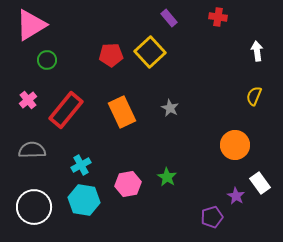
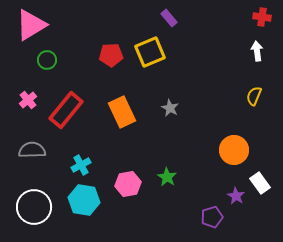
red cross: moved 44 px right
yellow square: rotated 20 degrees clockwise
orange circle: moved 1 px left, 5 px down
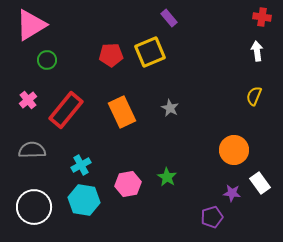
purple star: moved 4 px left, 3 px up; rotated 24 degrees counterclockwise
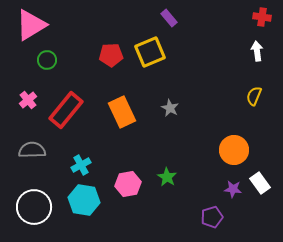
purple star: moved 1 px right, 4 px up
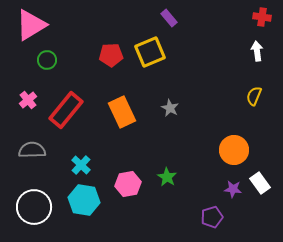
cyan cross: rotated 18 degrees counterclockwise
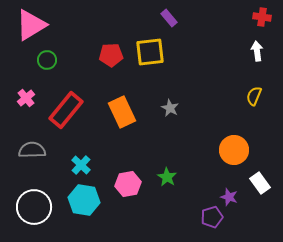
yellow square: rotated 16 degrees clockwise
pink cross: moved 2 px left, 2 px up
purple star: moved 4 px left, 8 px down; rotated 12 degrees clockwise
